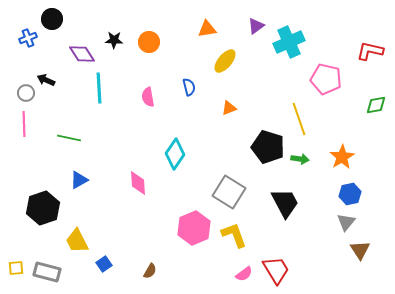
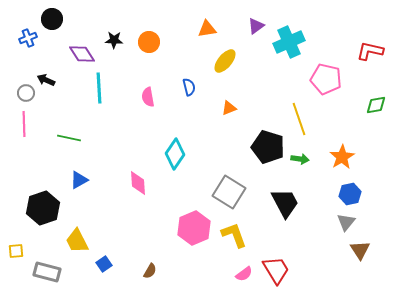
yellow square at (16, 268): moved 17 px up
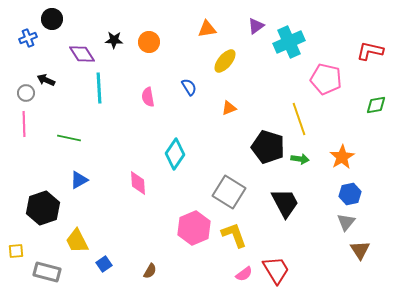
blue semicircle at (189, 87): rotated 18 degrees counterclockwise
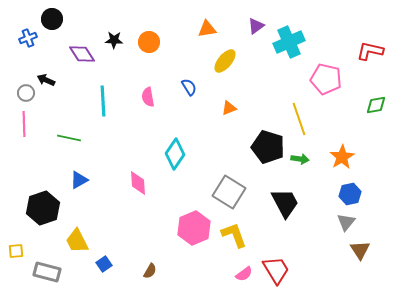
cyan line at (99, 88): moved 4 px right, 13 px down
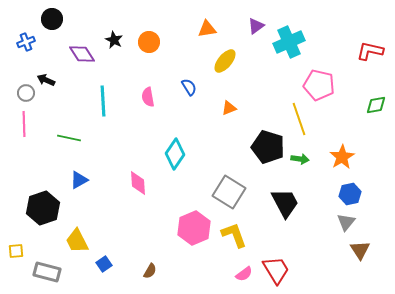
blue cross at (28, 38): moved 2 px left, 4 px down
black star at (114, 40): rotated 24 degrees clockwise
pink pentagon at (326, 79): moved 7 px left, 6 px down
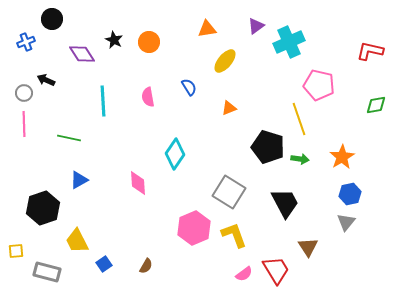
gray circle at (26, 93): moved 2 px left
brown triangle at (360, 250): moved 52 px left, 3 px up
brown semicircle at (150, 271): moved 4 px left, 5 px up
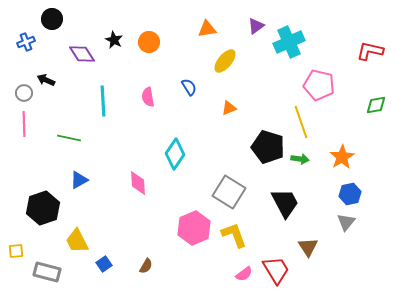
yellow line at (299, 119): moved 2 px right, 3 px down
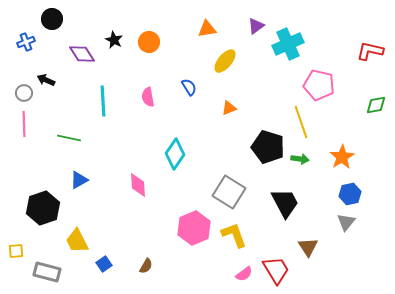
cyan cross at (289, 42): moved 1 px left, 2 px down
pink diamond at (138, 183): moved 2 px down
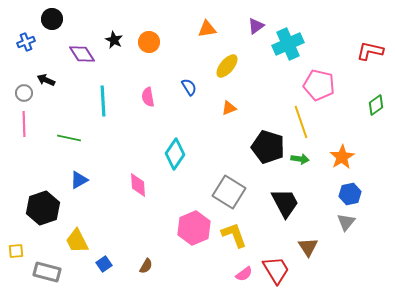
yellow ellipse at (225, 61): moved 2 px right, 5 px down
green diamond at (376, 105): rotated 25 degrees counterclockwise
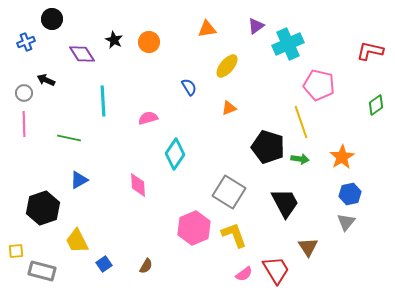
pink semicircle at (148, 97): moved 21 px down; rotated 84 degrees clockwise
gray rectangle at (47, 272): moved 5 px left, 1 px up
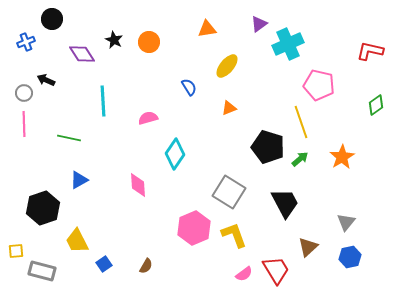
purple triangle at (256, 26): moved 3 px right, 2 px up
green arrow at (300, 159): rotated 48 degrees counterclockwise
blue hexagon at (350, 194): moved 63 px down
brown triangle at (308, 247): rotated 20 degrees clockwise
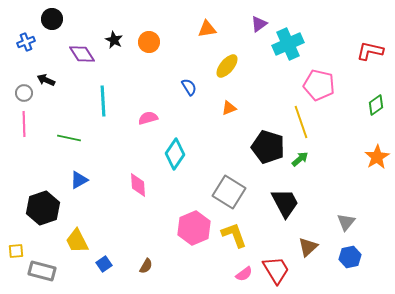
orange star at (342, 157): moved 35 px right
